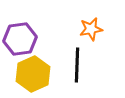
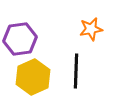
black line: moved 1 px left, 6 px down
yellow hexagon: moved 3 px down
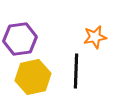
orange star: moved 4 px right, 8 px down
yellow hexagon: rotated 12 degrees clockwise
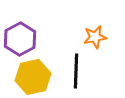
purple hexagon: rotated 20 degrees counterclockwise
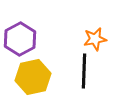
orange star: moved 2 px down
black line: moved 8 px right
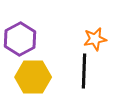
yellow hexagon: rotated 12 degrees clockwise
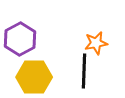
orange star: moved 1 px right, 4 px down
yellow hexagon: moved 1 px right
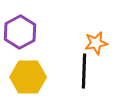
purple hexagon: moved 7 px up
yellow hexagon: moved 6 px left
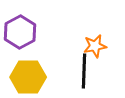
orange star: moved 1 px left, 3 px down
